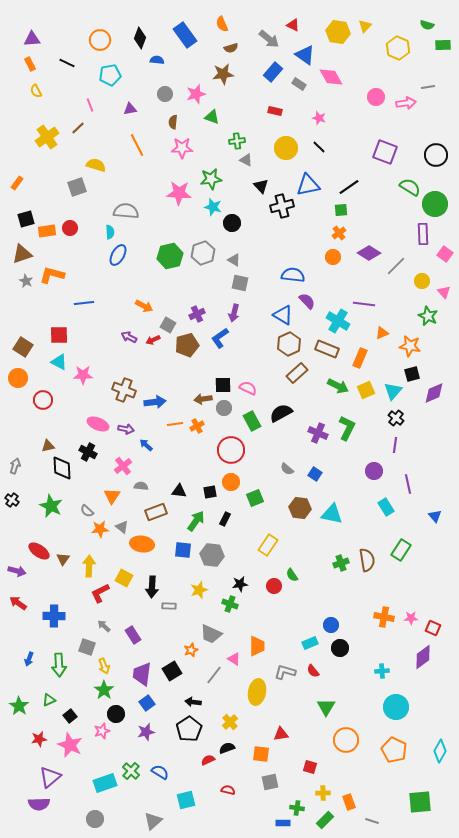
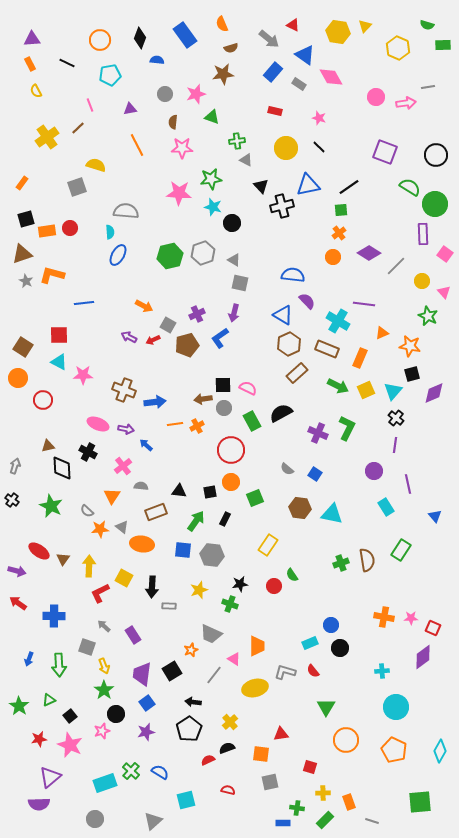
orange rectangle at (17, 183): moved 5 px right
yellow ellipse at (257, 692): moved 2 px left, 4 px up; rotated 65 degrees clockwise
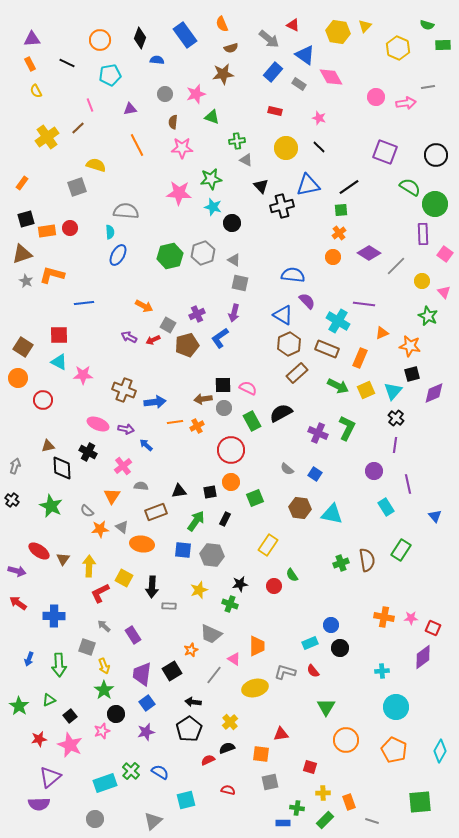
orange line at (175, 424): moved 2 px up
black triangle at (179, 491): rotated 14 degrees counterclockwise
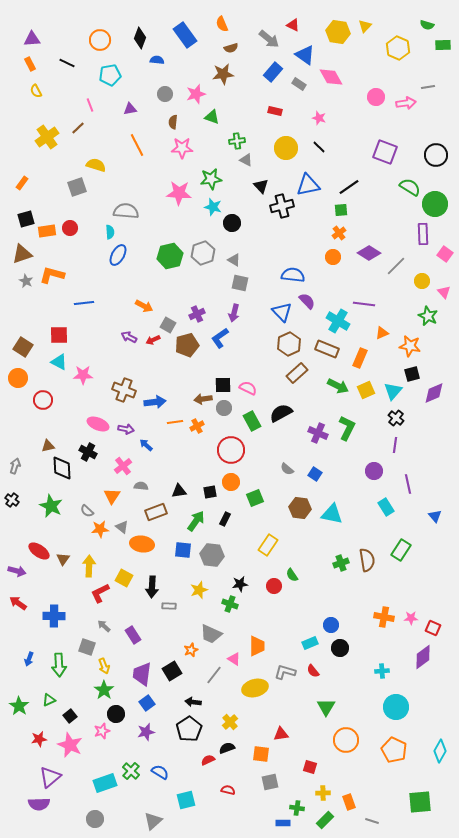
blue triangle at (283, 315): moved 1 px left, 3 px up; rotated 15 degrees clockwise
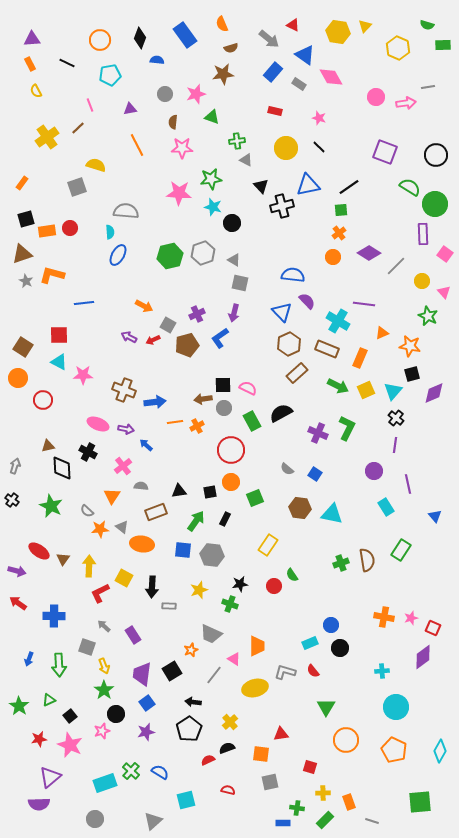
pink star at (411, 618): rotated 16 degrees counterclockwise
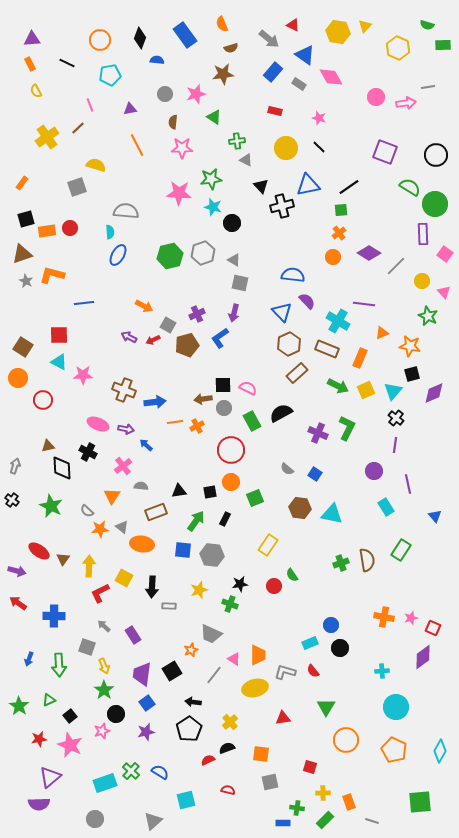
green triangle at (212, 117): moved 2 px right; rotated 14 degrees clockwise
orange trapezoid at (257, 646): moved 1 px right, 9 px down
red triangle at (281, 734): moved 2 px right, 16 px up
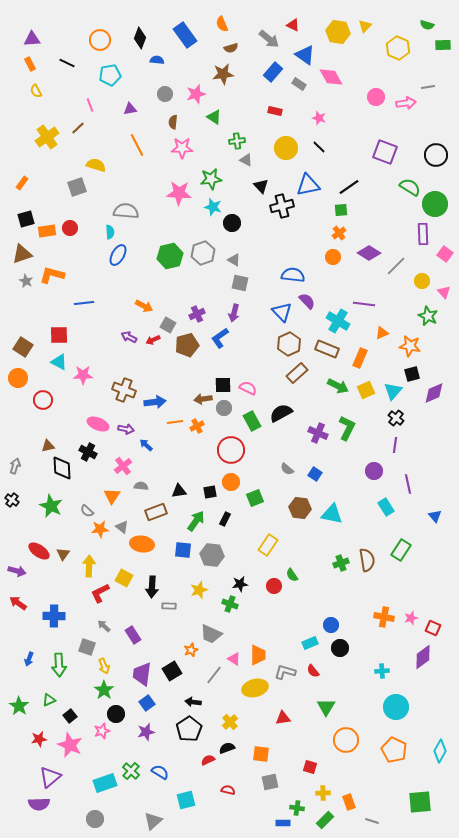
brown triangle at (63, 559): moved 5 px up
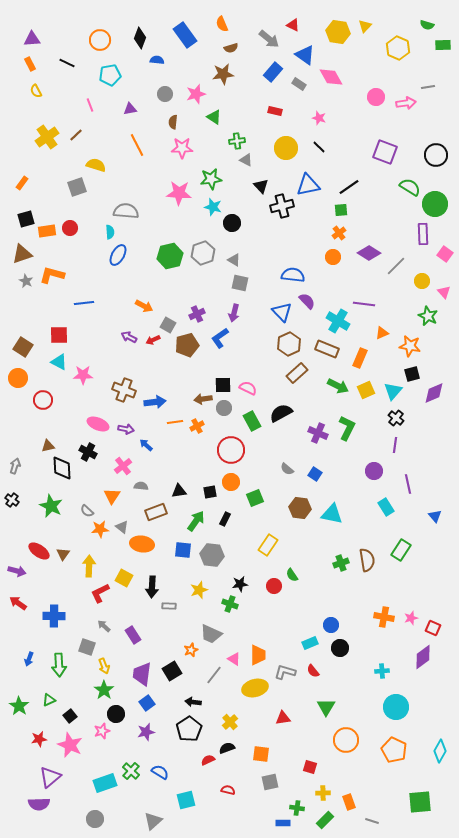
brown line at (78, 128): moved 2 px left, 7 px down
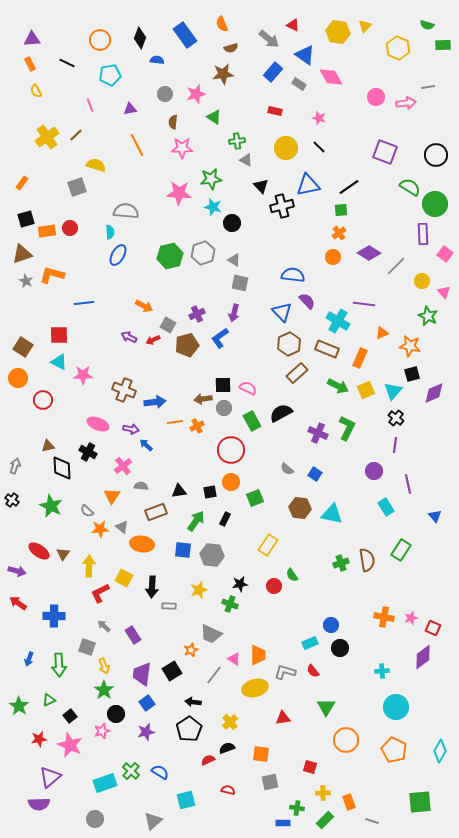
purple arrow at (126, 429): moved 5 px right
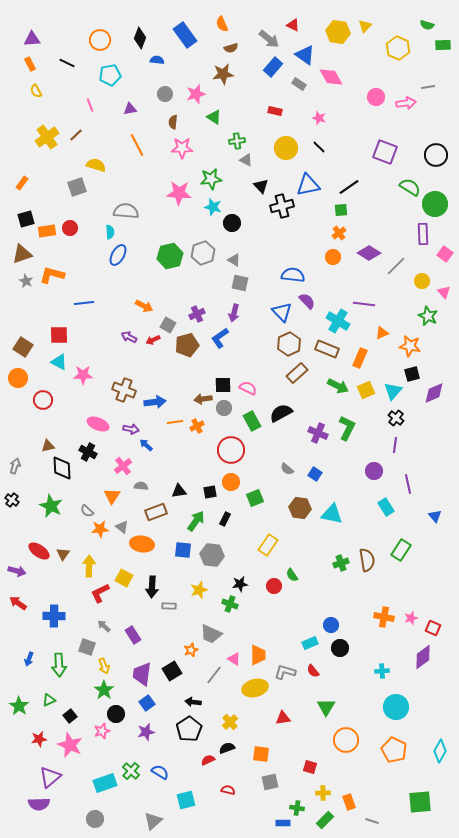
blue rectangle at (273, 72): moved 5 px up
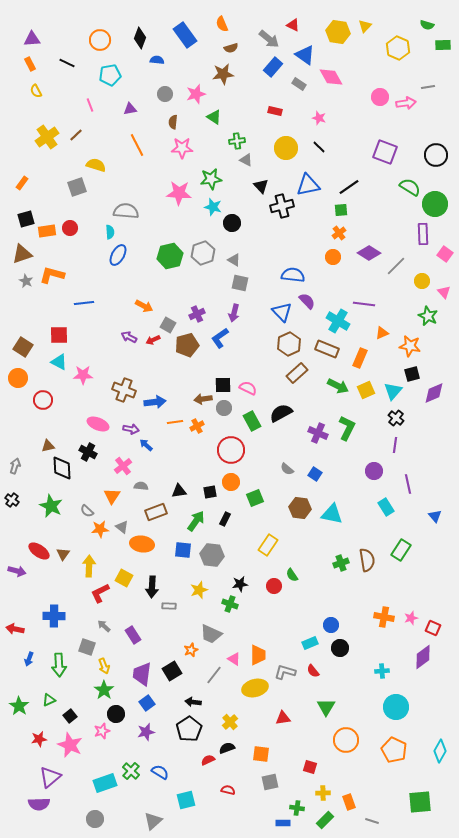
pink circle at (376, 97): moved 4 px right
red arrow at (18, 603): moved 3 px left, 26 px down; rotated 24 degrees counterclockwise
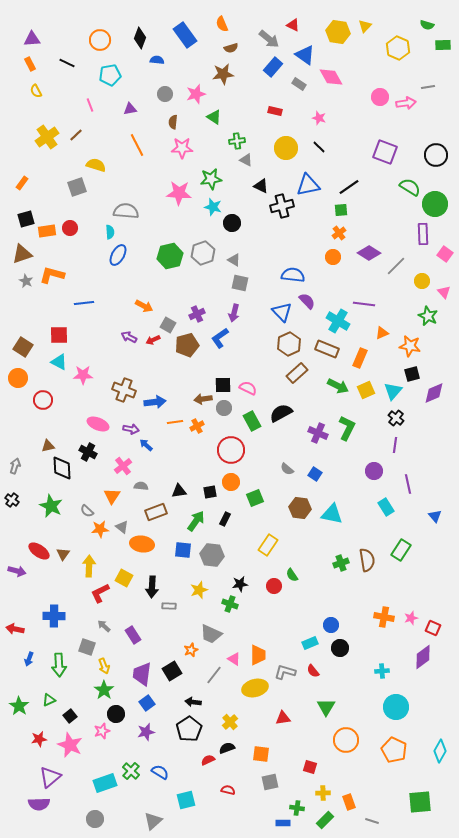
black triangle at (261, 186): rotated 21 degrees counterclockwise
